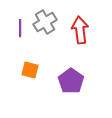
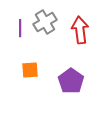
orange square: rotated 18 degrees counterclockwise
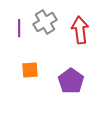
purple line: moved 1 px left
